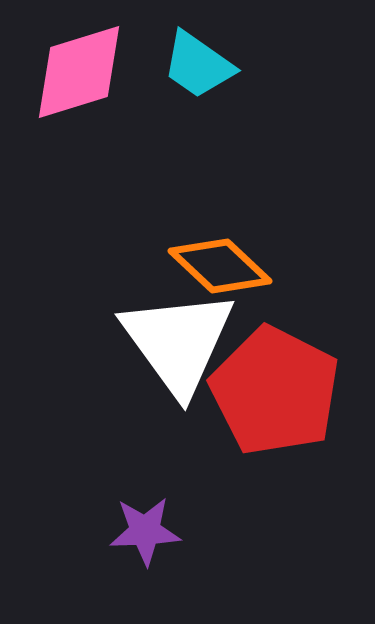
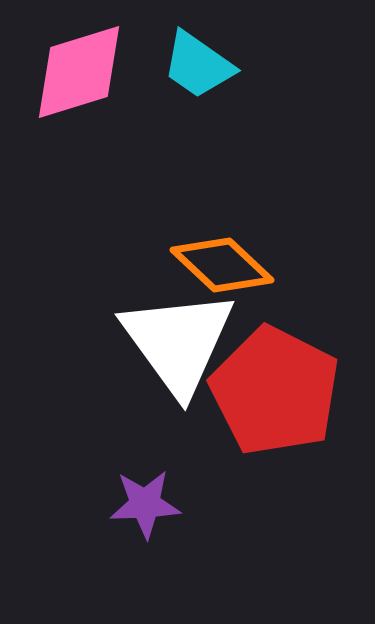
orange diamond: moved 2 px right, 1 px up
purple star: moved 27 px up
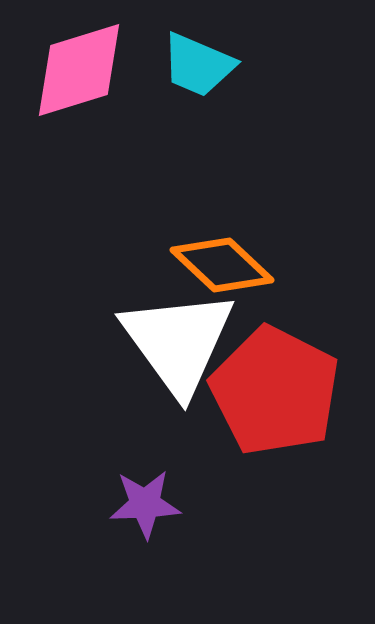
cyan trapezoid: rotated 12 degrees counterclockwise
pink diamond: moved 2 px up
